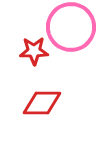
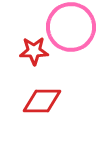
red diamond: moved 2 px up
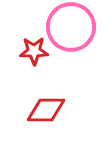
red diamond: moved 4 px right, 9 px down
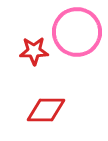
pink circle: moved 6 px right, 5 px down
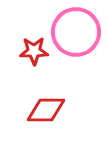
pink circle: moved 1 px left
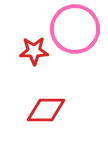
pink circle: moved 1 px left, 3 px up
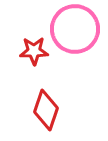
red diamond: rotated 72 degrees counterclockwise
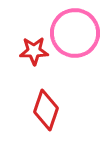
pink circle: moved 4 px down
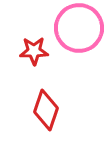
pink circle: moved 4 px right, 5 px up
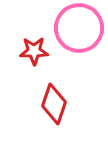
red diamond: moved 8 px right, 6 px up
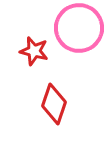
red star: rotated 16 degrees clockwise
